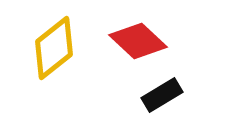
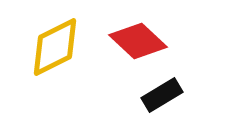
yellow diamond: moved 1 px right, 1 px up; rotated 12 degrees clockwise
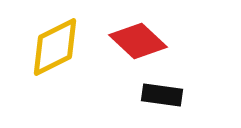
black rectangle: rotated 39 degrees clockwise
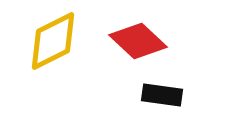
yellow diamond: moved 2 px left, 6 px up
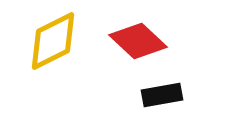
black rectangle: rotated 18 degrees counterclockwise
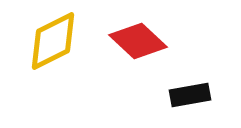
black rectangle: moved 28 px right
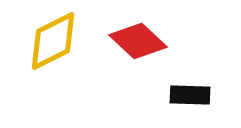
black rectangle: rotated 12 degrees clockwise
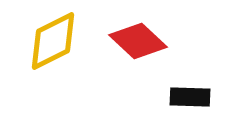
black rectangle: moved 2 px down
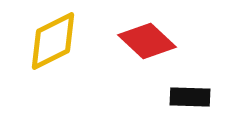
red diamond: moved 9 px right
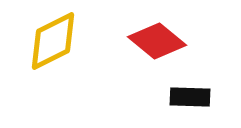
red diamond: moved 10 px right; rotated 4 degrees counterclockwise
